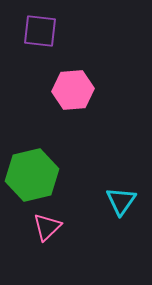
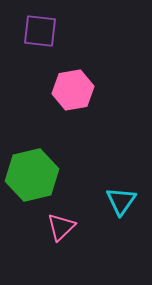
pink hexagon: rotated 6 degrees counterclockwise
pink triangle: moved 14 px right
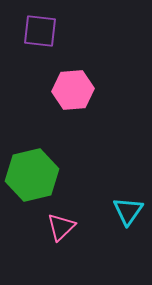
pink hexagon: rotated 6 degrees clockwise
cyan triangle: moved 7 px right, 10 px down
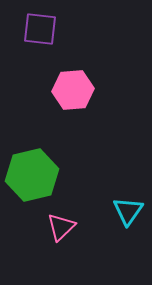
purple square: moved 2 px up
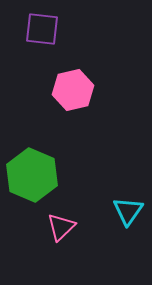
purple square: moved 2 px right
pink hexagon: rotated 9 degrees counterclockwise
green hexagon: rotated 24 degrees counterclockwise
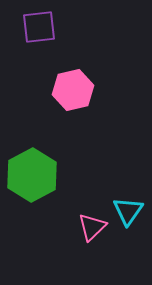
purple square: moved 3 px left, 2 px up; rotated 12 degrees counterclockwise
green hexagon: rotated 9 degrees clockwise
pink triangle: moved 31 px right
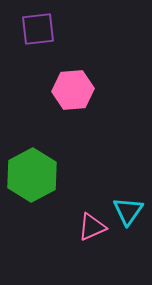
purple square: moved 1 px left, 2 px down
pink hexagon: rotated 9 degrees clockwise
pink triangle: rotated 20 degrees clockwise
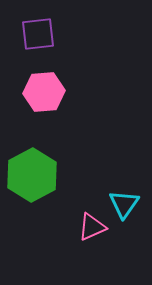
purple square: moved 5 px down
pink hexagon: moved 29 px left, 2 px down
cyan triangle: moved 4 px left, 7 px up
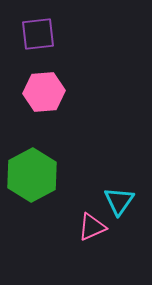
cyan triangle: moved 5 px left, 3 px up
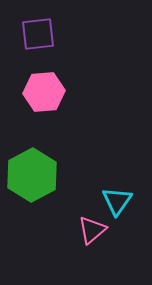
cyan triangle: moved 2 px left
pink triangle: moved 3 px down; rotated 16 degrees counterclockwise
